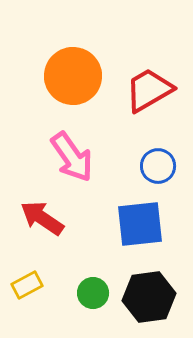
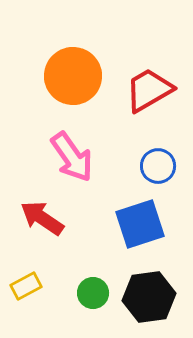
blue square: rotated 12 degrees counterclockwise
yellow rectangle: moved 1 px left, 1 px down
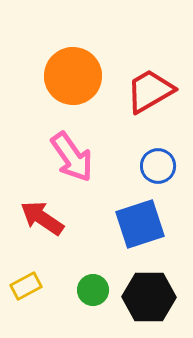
red trapezoid: moved 1 px right, 1 px down
green circle: moved 3 px up
black hexagon: rotated 9 degrees clockwise
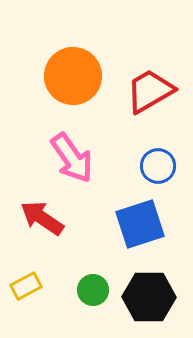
pink arrow: moved 1 px down
